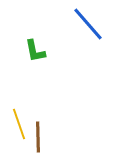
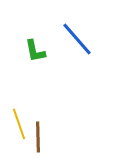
blue line: moved 11 px left, 15 px down
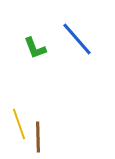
green L-shape: moved 3 px up; rotated 10 degrees counterclockwise
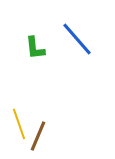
green L-shape: rotated 15 degrees clockwise
brown line: moved 1 px up; rotated 24 degrees clockwise
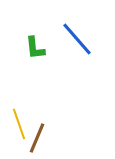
brown line: moved 1 px left, 2 px down
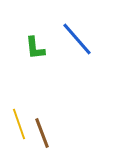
brown line: moved 5 px right, 5 px up; rotated 44 degrees counterclockwise
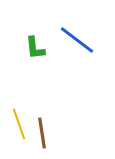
blue line: moved 1 px down; rotated 12 degrees counterclockwise
brown line: rotated 12 degrees clockwise
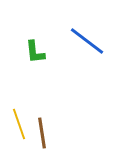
blue line: moved 10 px right, 1 px down
green L-shape: moved 4 px down
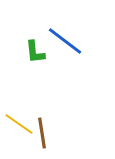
blue line: moved 22 px left
yellow line: rotated 36 degrees counterclockwise
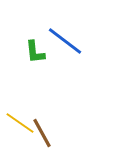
yellow line: moved 1 px right, 1 px up
brown line: rotated 20 degrees counterclockwise
